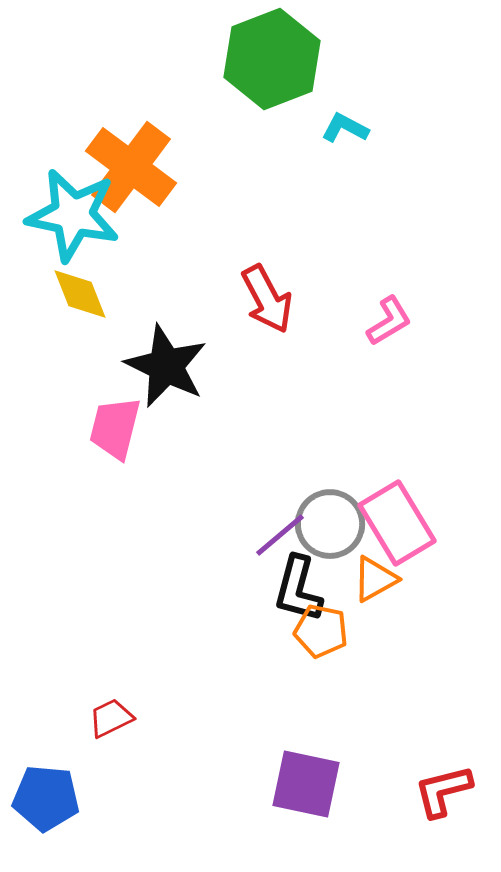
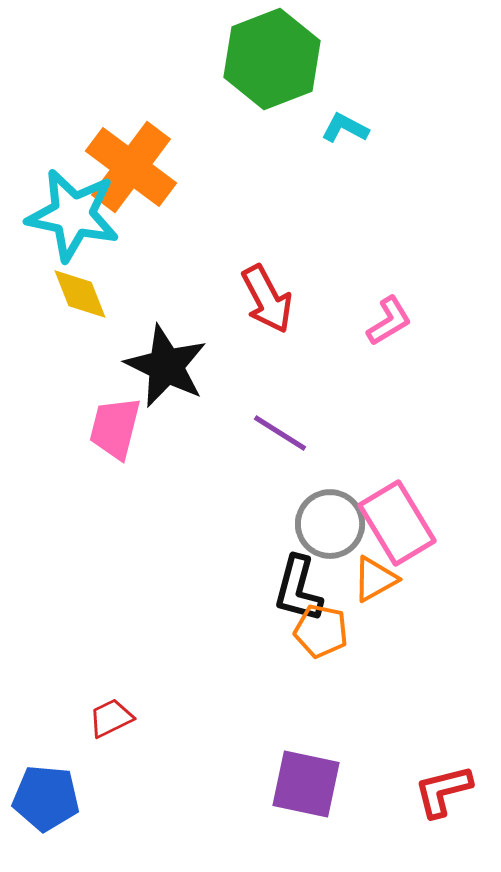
purple line: moved 102 px up; rotated 72 degrees clockwise
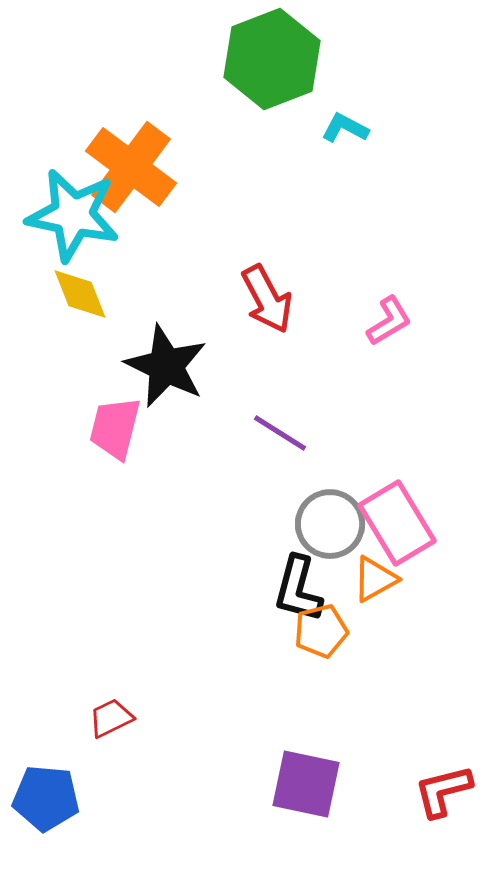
orange pentagon: rotated 26 degrees counterclockwise
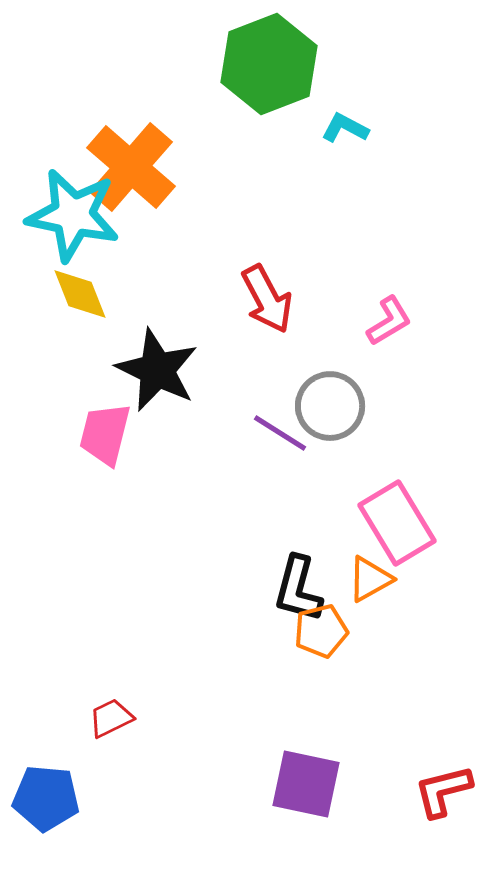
green hexagon: moved 3 px left, 5 px down
orange cross: rotated 4 degrees clockwise
black star: moved 9 px left, 4 px down
pink trapezoid: moved 10 px left, 6 px down
gray circle: moved 118 px up
orange triangle: moved 5 px left
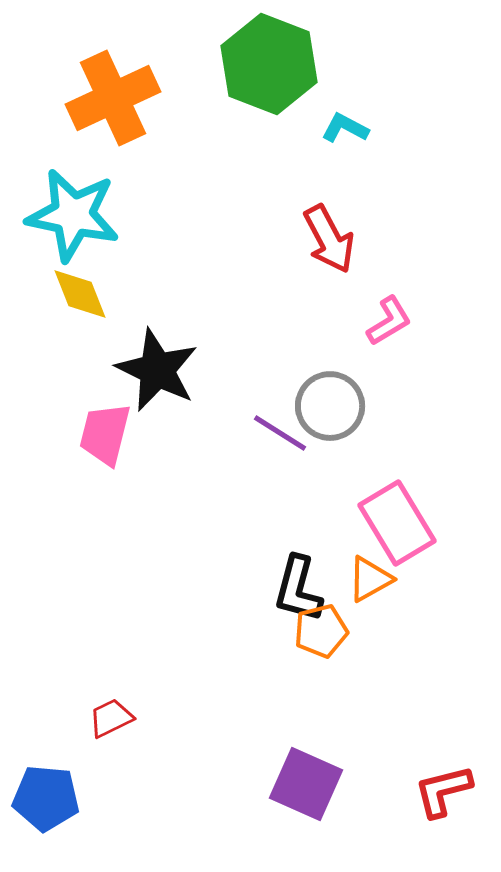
green hexagon: rotated 18 degrees counterclockwise
orange cross: moved 18 px left, 69 px up; rotated 24 degrees clockwise
red arrow: moved 62 px right, 60 px up
purple square: rotated 12 degrees clockwise
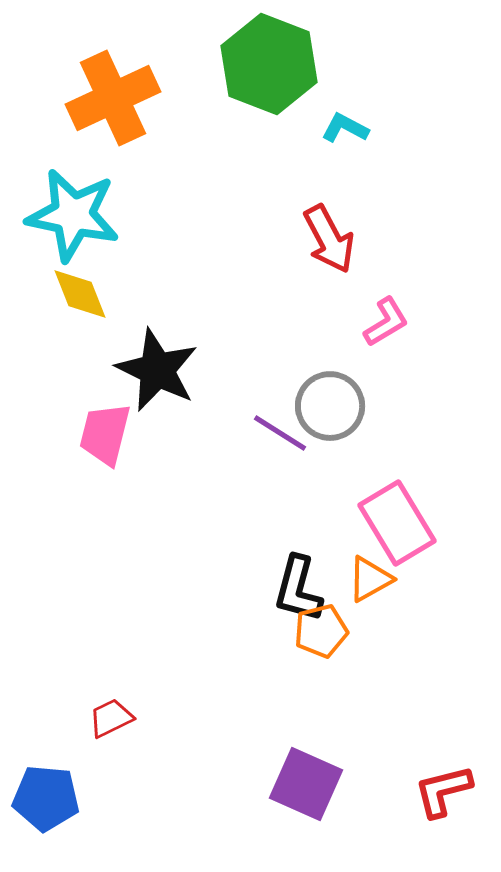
pink L-shape: moved 3 px left, 1 px down
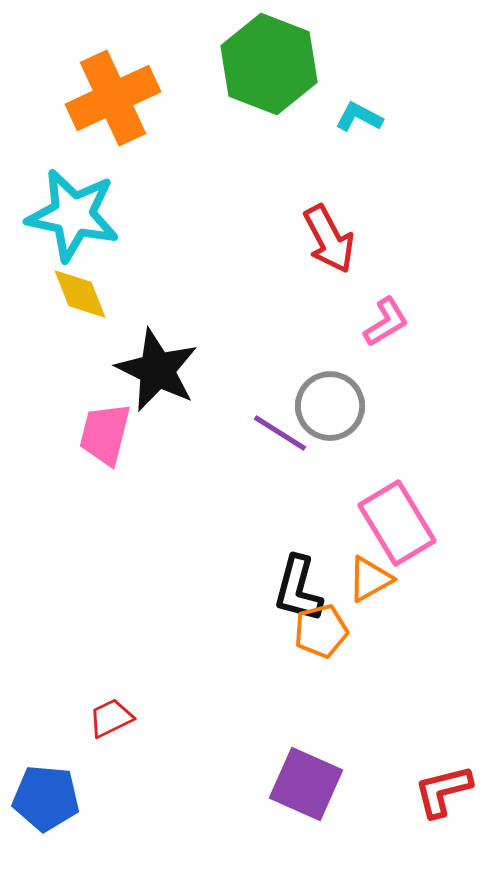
cyan L-shape: moved 14 px right, 11 px up
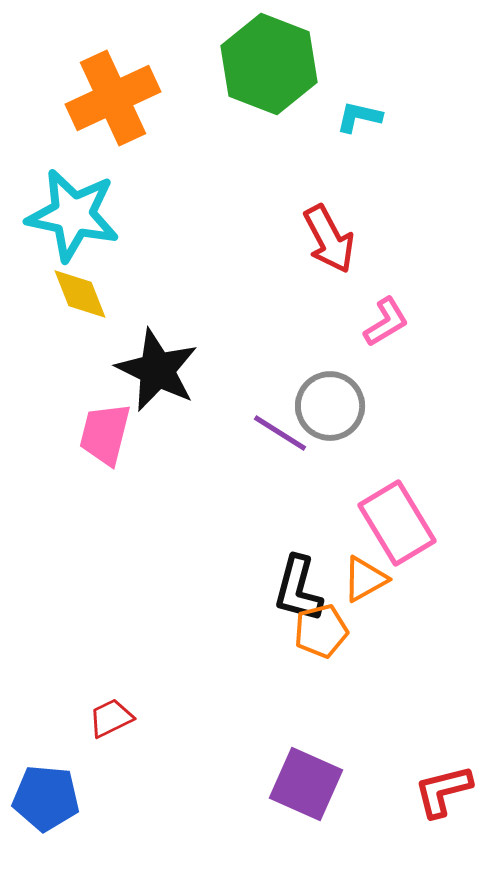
cyan L-shape: rotated 15 degrees counterclockwise
orange triangle: moved 5 px left
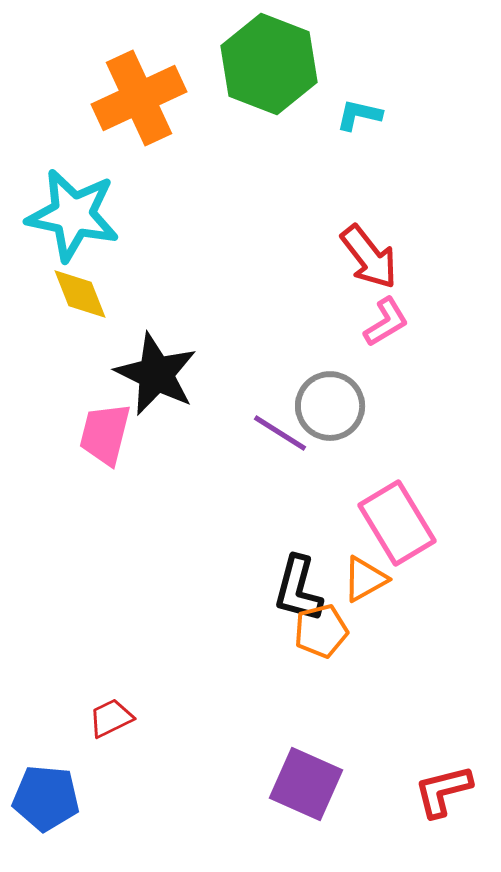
orange cross: moved 26 px right
cyan L-shape: moved 2 px up
red arrow: moved 40 px right, 18 px down; rotated 10 degrees counterclockwise
black star: moved 1 px left, 4 px down
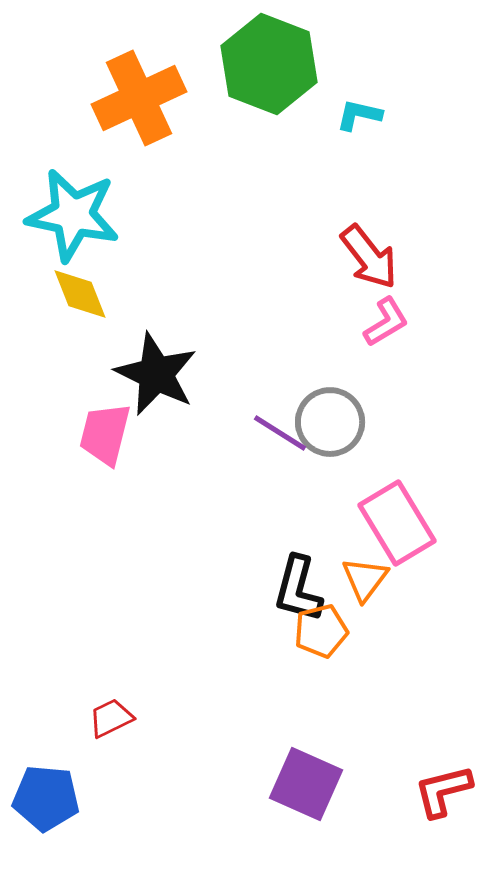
gray circle: moved 16 px down
orange triangle: rotated 24 degrees counterclockwise
